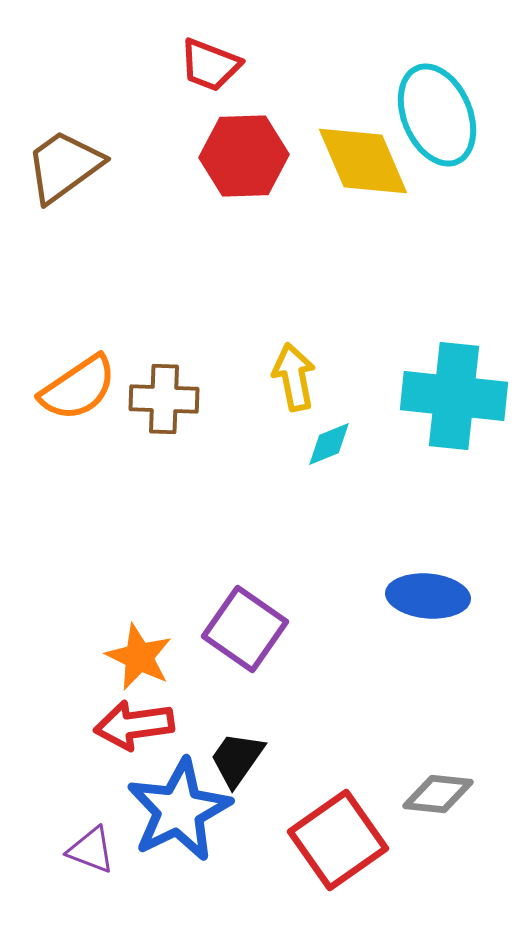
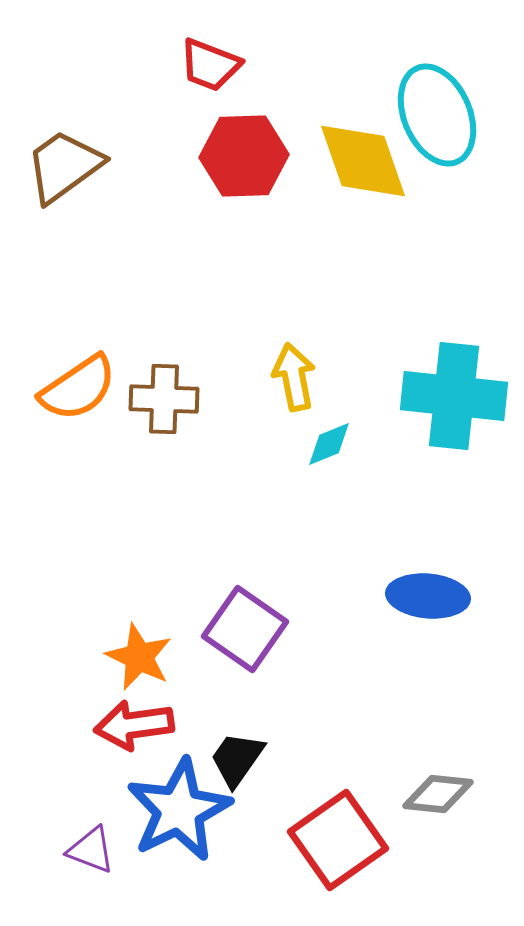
yellow diamond: rotated 4 degrees clockwise
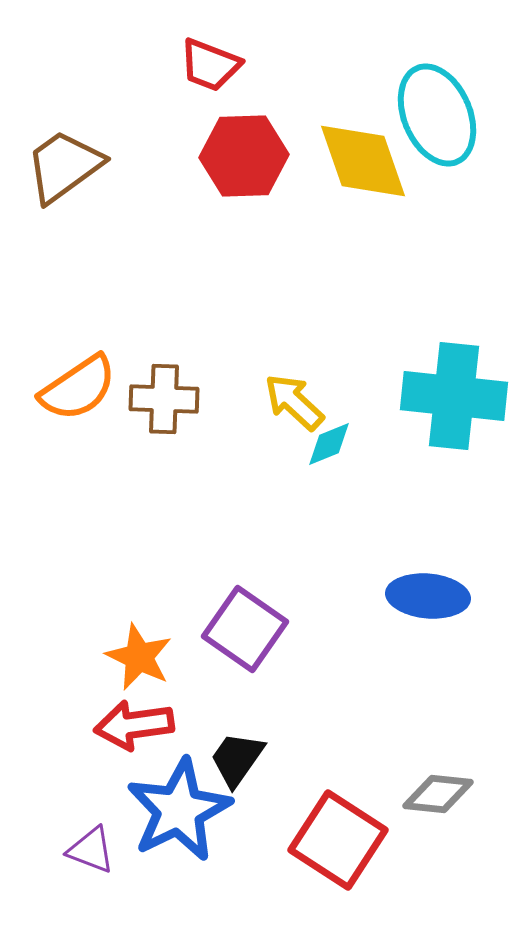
yellow arrow: moved 25 px down; rotated 36 degrees counterclockwise
red square: rotated 22 degrees counterclockwise
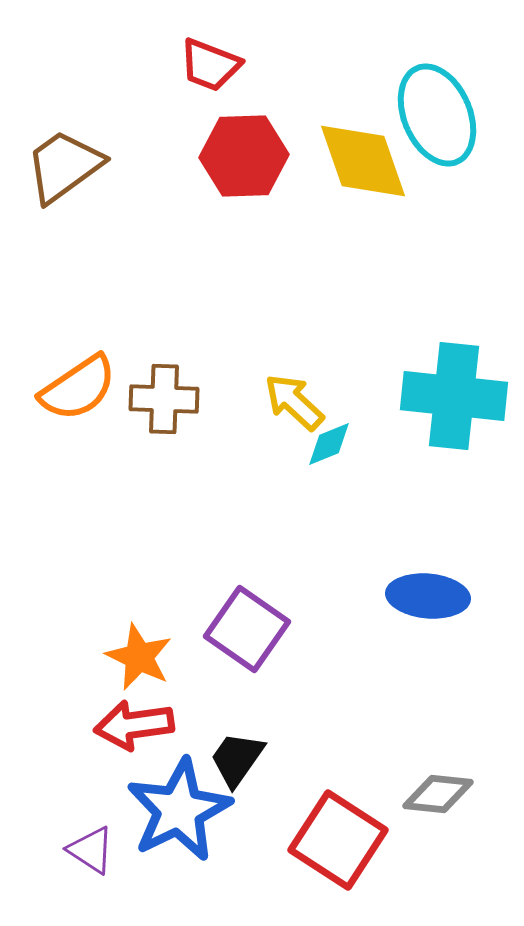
purple square: moved 2 px right
purple triangle: rotated 12 degrees clockwise
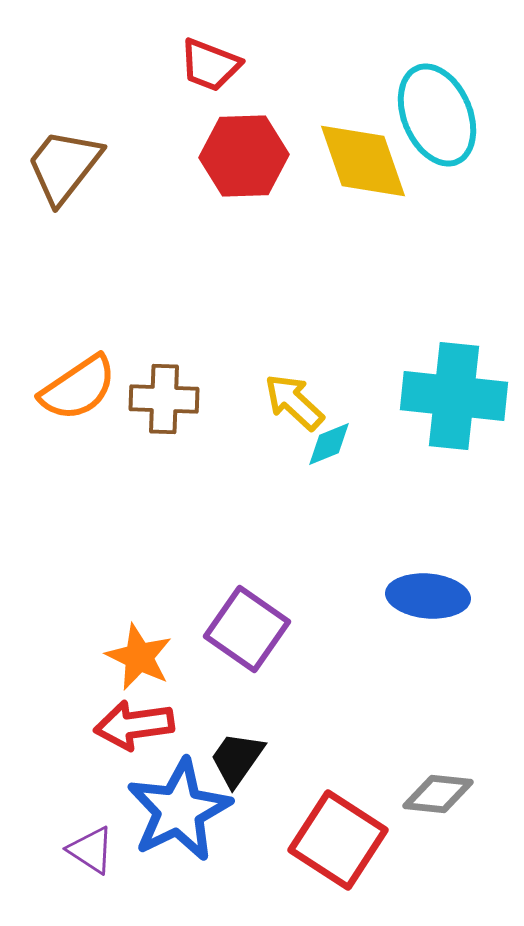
brown trapezoid: rotated 16 degrees counterclockwise
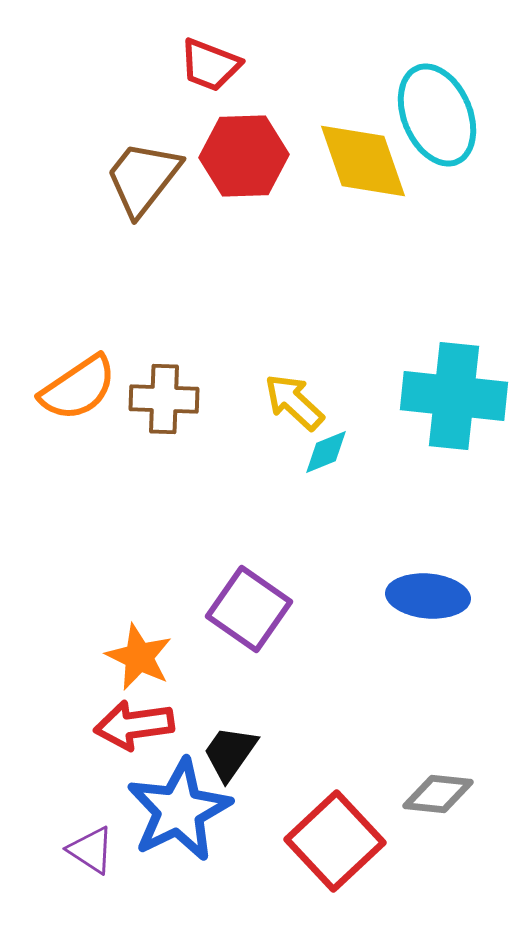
brown trapezoid: moved 79 px right, 12 px down
cyan diamond: moved 3 px left, 8 px down
purple square: moved 2 px right, 20 px up
black trapezoid: moved 7 px left, 6 px up
red square: moved 3 px left, 1 px down; rotated 14 degrees clockwise
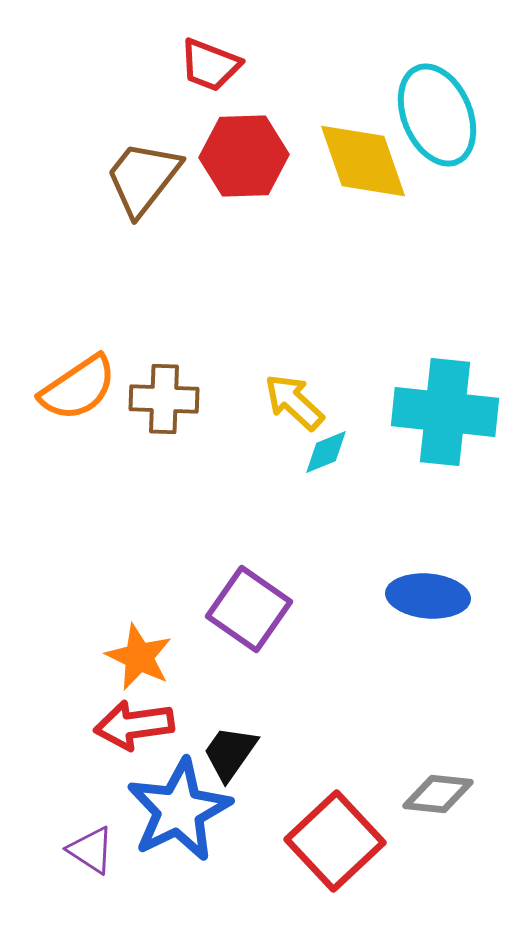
cyan cross: moved 9 px left, 16 px down
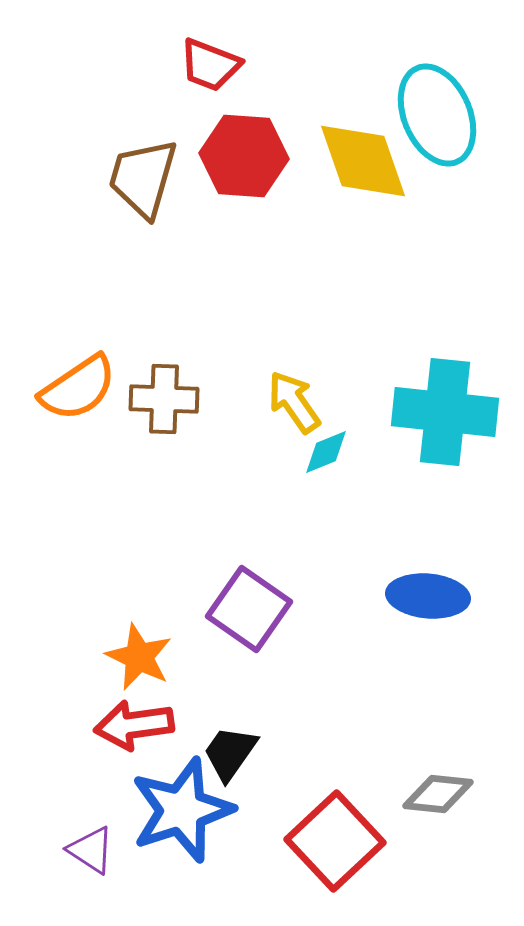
red hexagon: rotated 6 degrees clockwise
brown trapezoid: rotated 22 degrees counterclockwise
yellow arrow: rotated 12 degrees clockwise
blue star: moved 3 px right; rotated 8 degrees clockwise
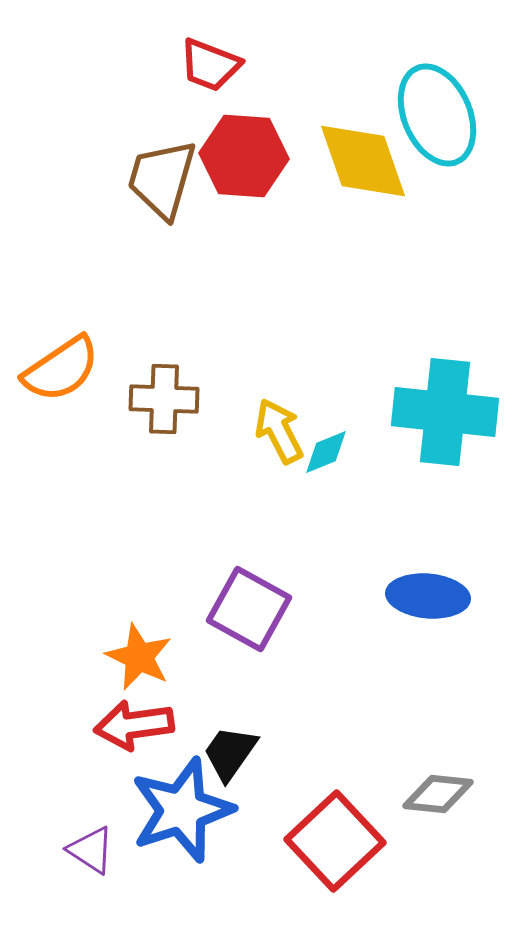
brown trapezoid: moved 19 px right, 1 px down
orange semicircle: moved 17 px left, 19 px up
yellow arrow: moved 15 px left, 29 px down; rotated 8 degrees clockwise
purple square: rotated 6 degrees counterclockwise
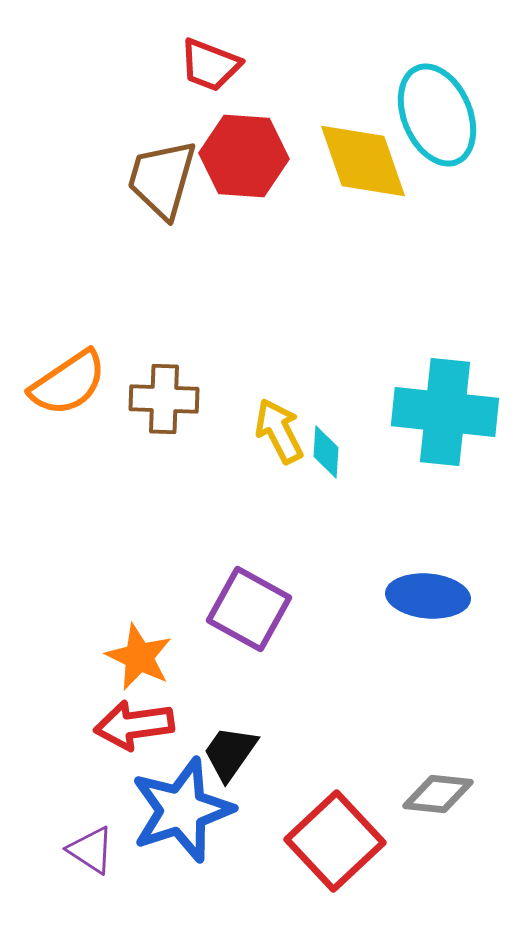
orange semicircle: moved 7 px right, 14 px down
cyan diamond: rotated 64 degrees counterclockwise
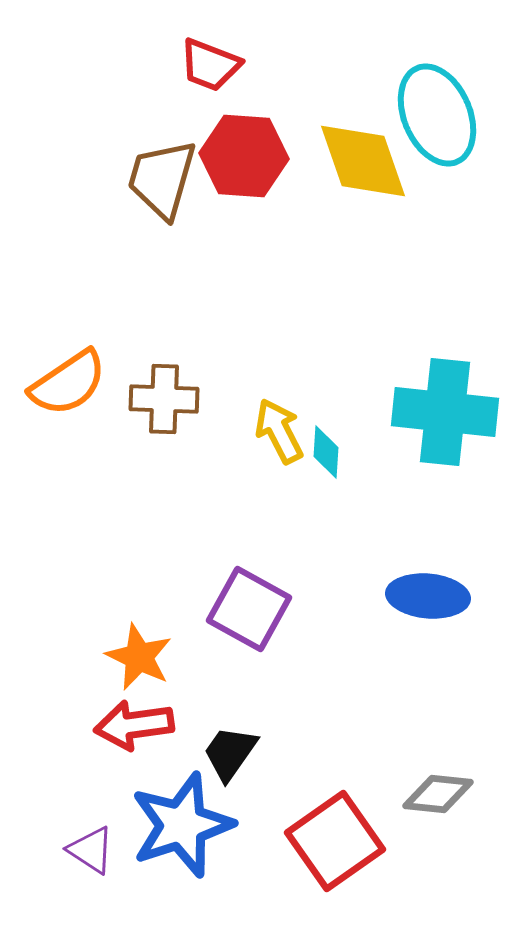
blue star: moved 15 px down
red square: rotated 8 degrees clockwise
